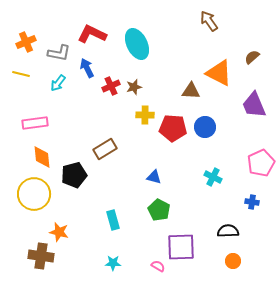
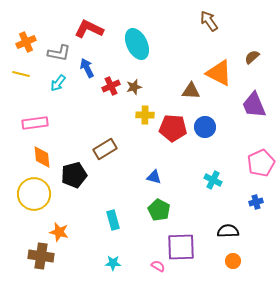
red L-shape: moved 3 px left, 5 px up
cyan cross: moved 3 px down
blue cross: moved 4 px right; rotated 24 degrees counterclockwise
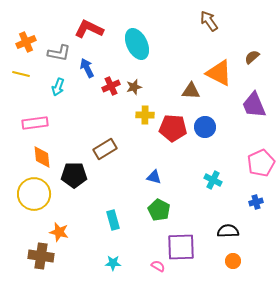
cyan arrow: moved 4 px down; rotated 18 degrees counterclockwise
black pentagon: rotated 15 degrees clockwise
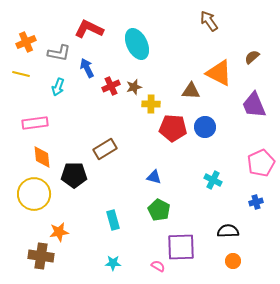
yellow cross: moved 6 px right, 11 px up
orange star: rotated 24 degrees counterclockwise
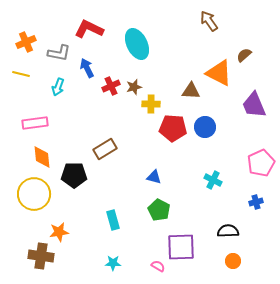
brown semicircle: moved 8 px left, 2 px up
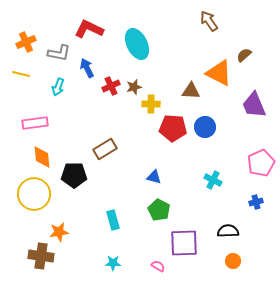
purple square: moved 3 px right, 4 px up
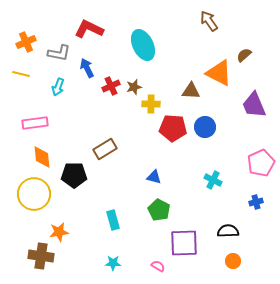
cyan ellipse: moved 6 px right, 1 px down
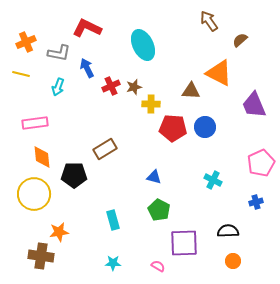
red L-shape: moved 2 px left, 1 px up
brown semicircle: moved 4 px left, 15 px up
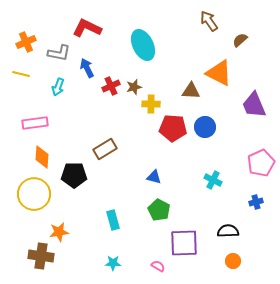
orange diamond: rotated 10 degrees clockwise
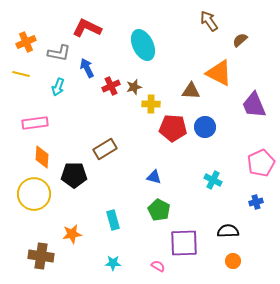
orange star: moved 13 px right, 2 px down
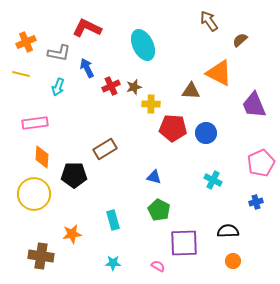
blue circle: moved 1 px right, 6 px down
